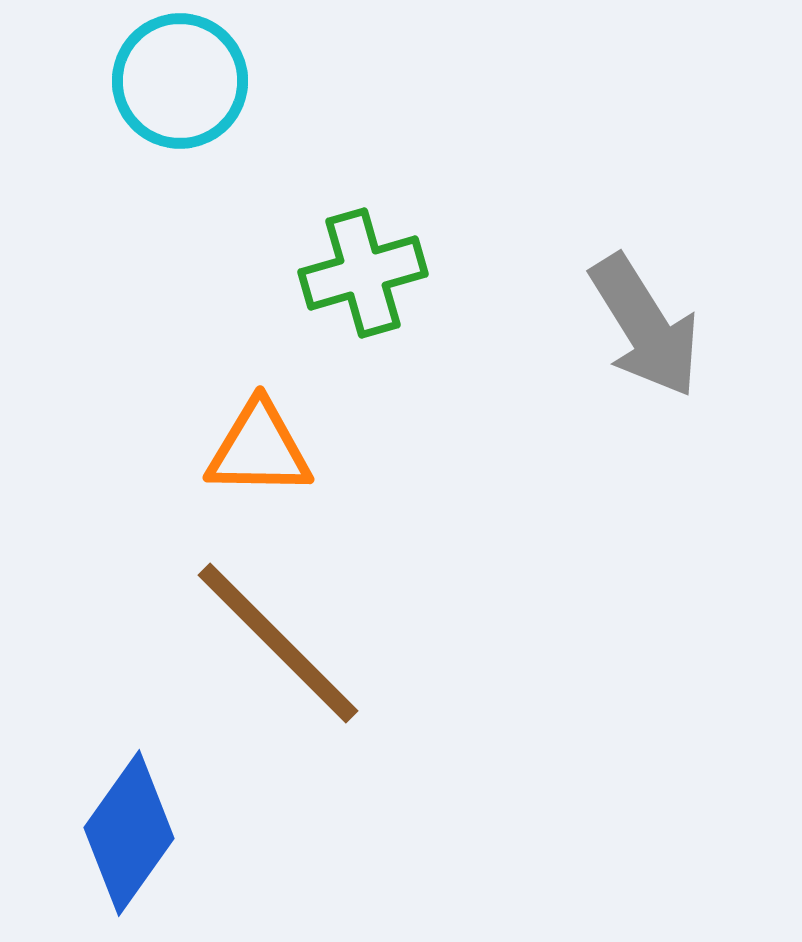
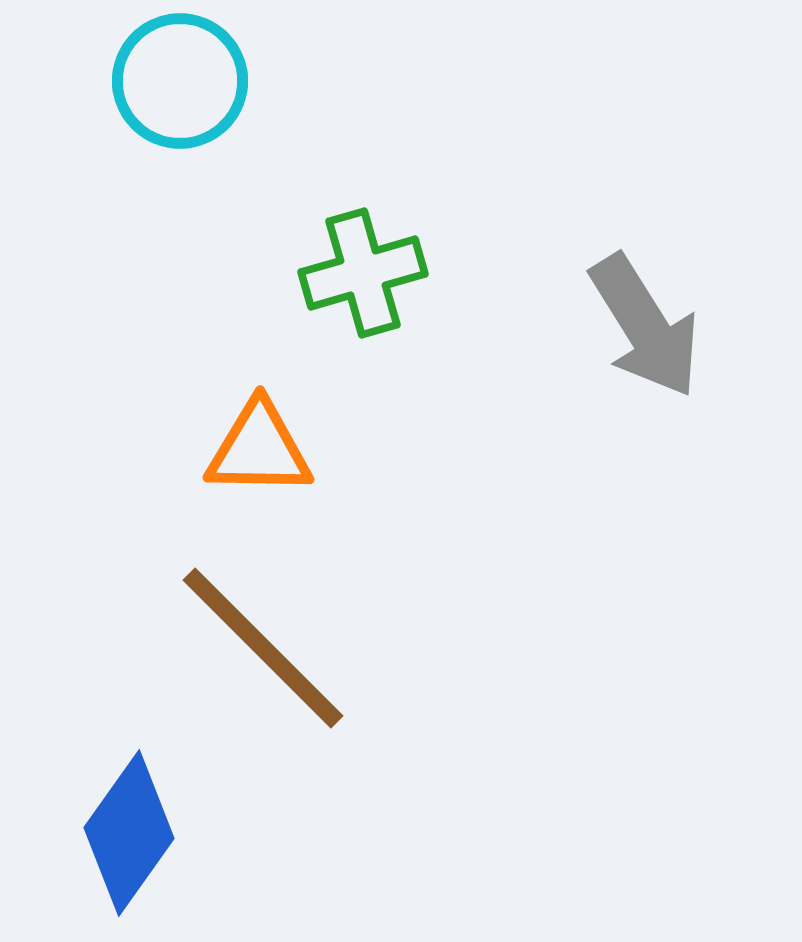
brown line: moved 15 px left, 5 px down
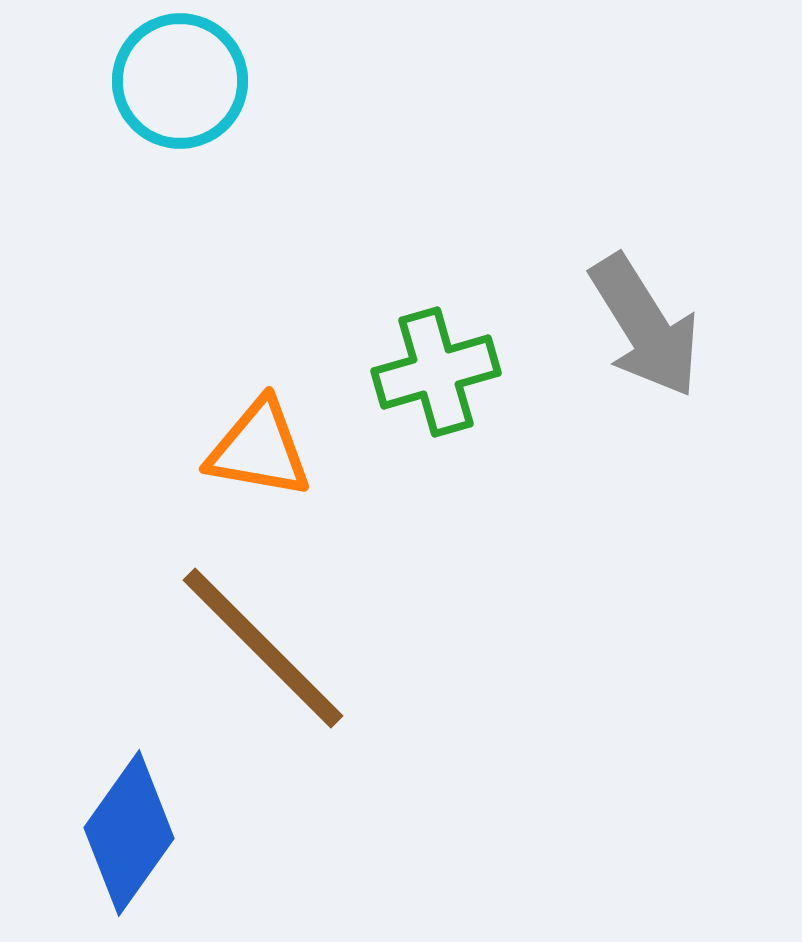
green cross: moved 73 px right, 99 px down
orange triangle: rotated 9 degrees clockwise
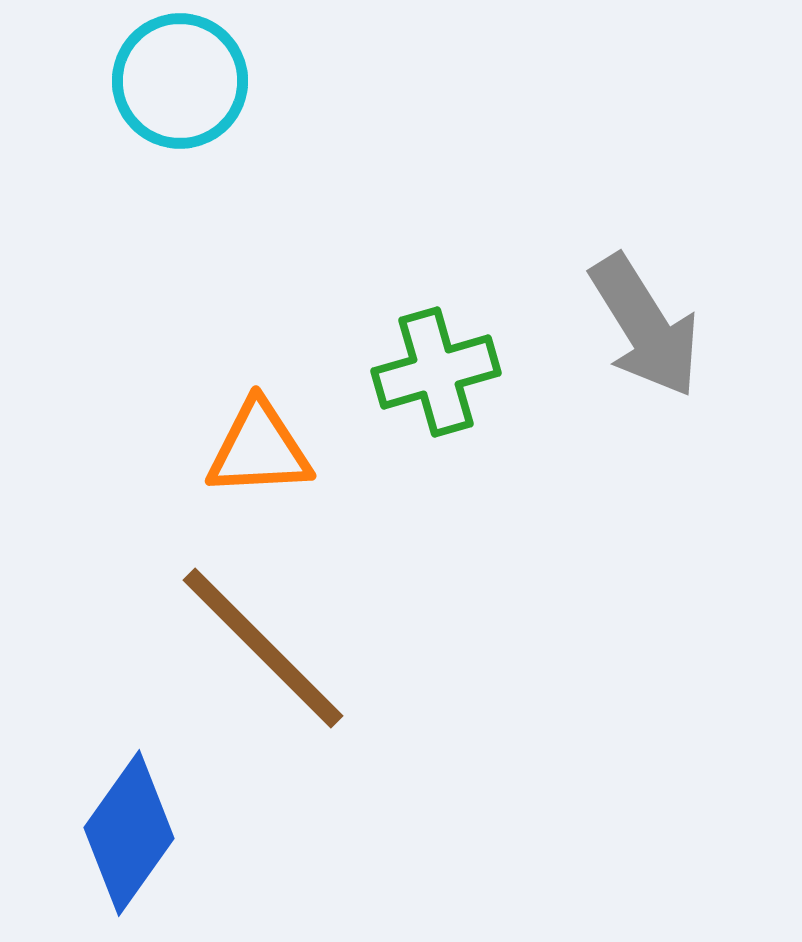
orange triangle: rotated 13 degrees counterclockwise
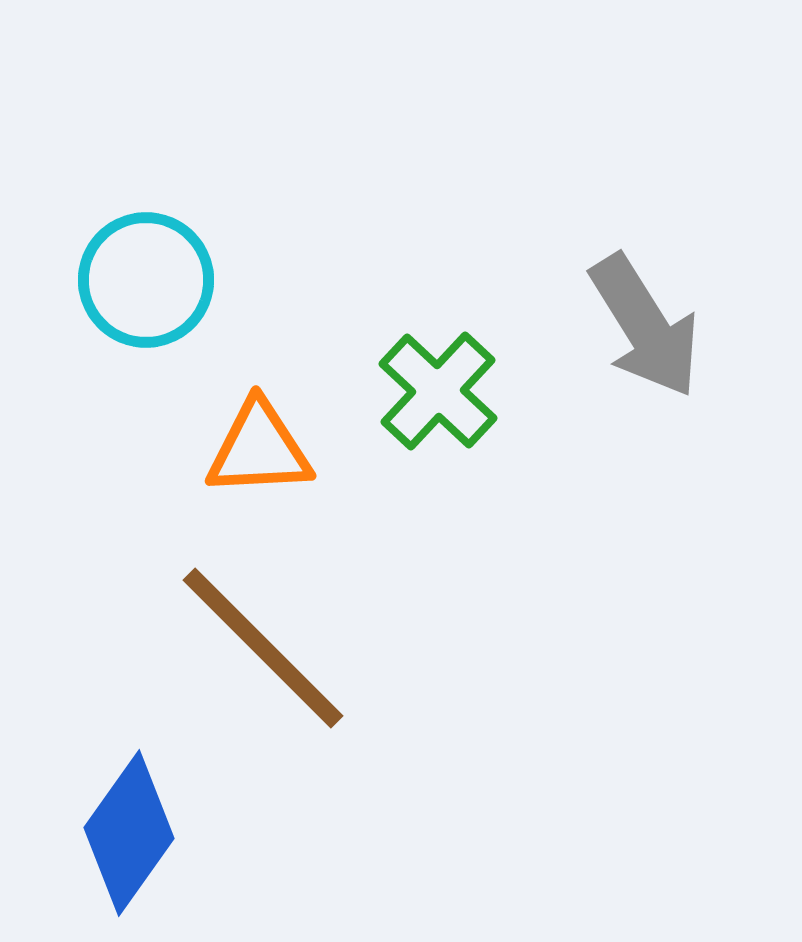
cyan circle: moved 34 px left, 199 px down
green cross: moved 2 px right, 19 px down; rotated 31 degrees counterclockwise
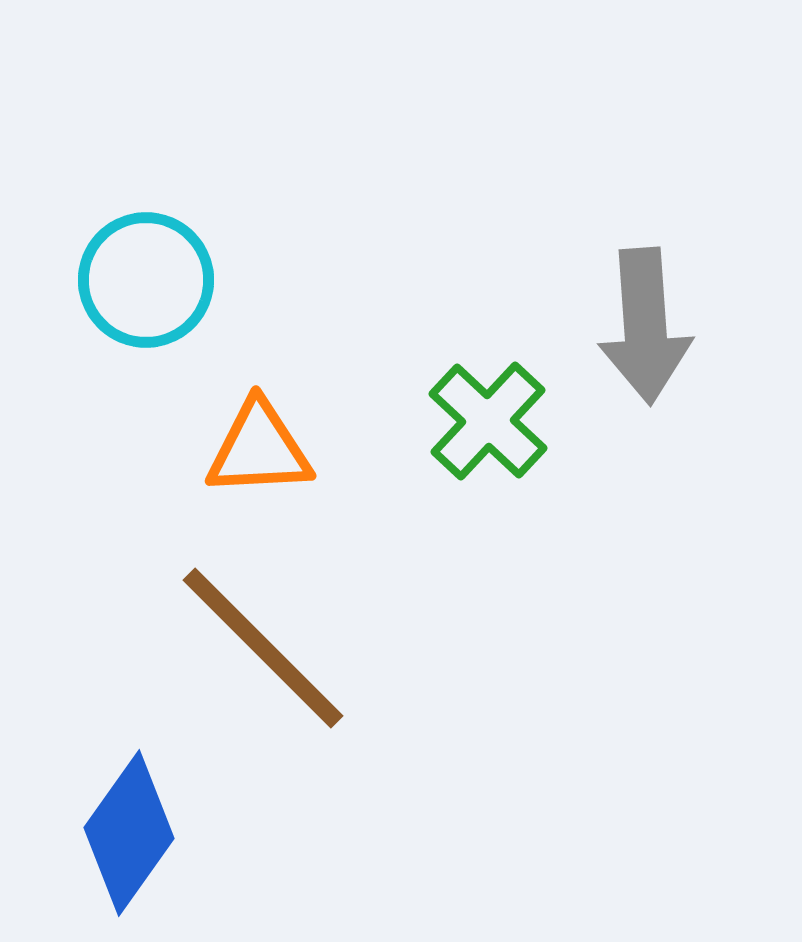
gray arrow: rotated 28 degrees clockwise
green cross: moved 50 px right, 30 px down
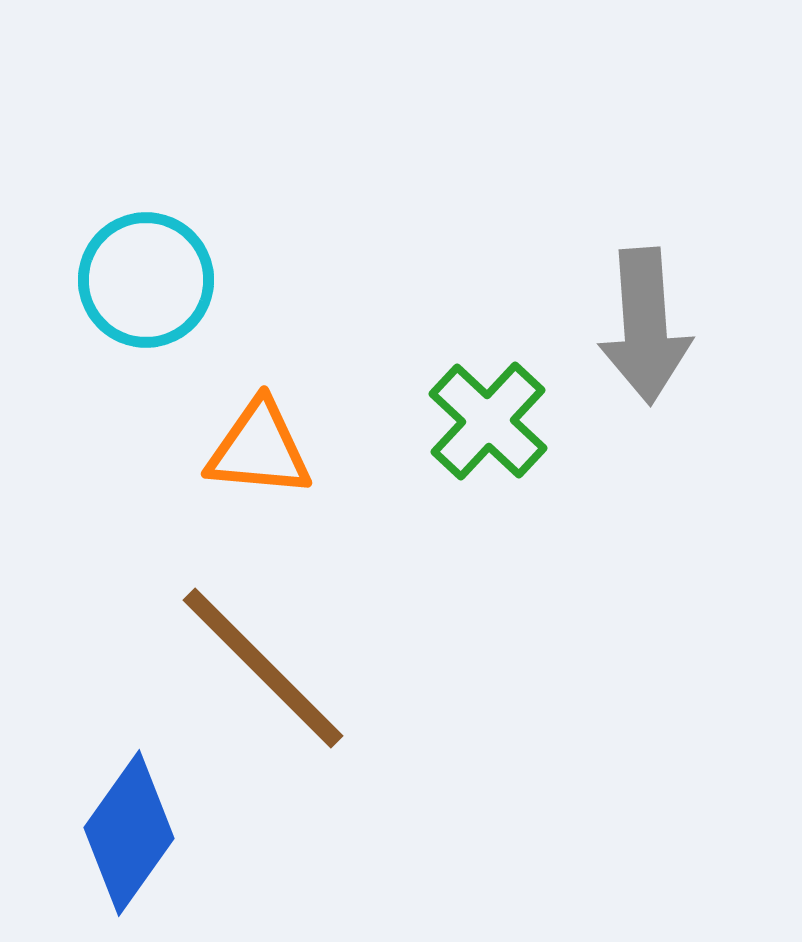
orange triangle: rotated 8 degrees clockwise
brown line: moved 20 px down
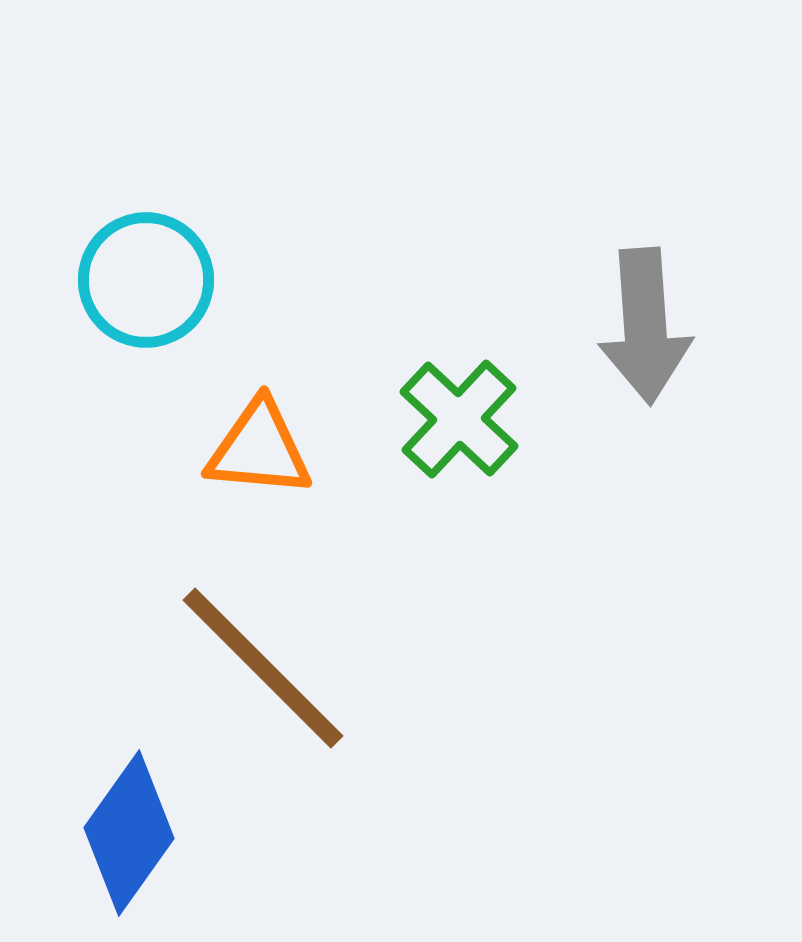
green cross: moved 29 px left, 2 px up
